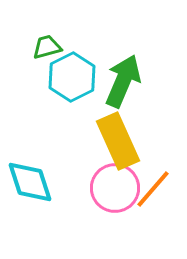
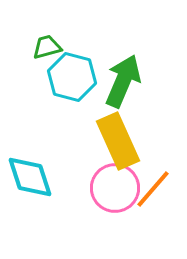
cyan hexagon: rotated 18 degrees counterclockwise
cyan diamond: moved 5 px up
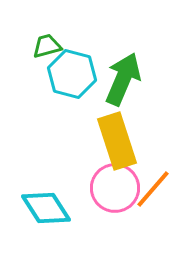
green trapezoid: moved 1 px up
cyan hexagon: moved 3 px up
green arrow: moved 2 px up
yellow rectangle: moved 1 px left; rotated 6 degrees clockwise
cyan diamond: moved 16 px right, 31 px down; rotated 15 degrees counterclockwise
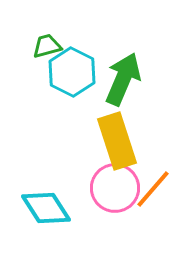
cyan hexagon: moved 2 px up; rotated 12 degrees clockwise
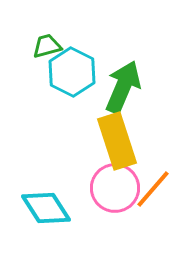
green arrow: moved 8 px down
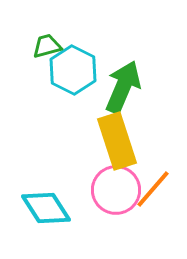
cyan hexagon: moved 1 px right, 2 px up
pink circle: moved 1 px right, 2 px down
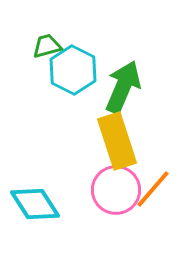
cyan diamond: moved 11 px left, 4 px up
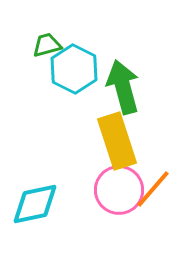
green trapezoid: moved 1 px up
cyan hexagon: moved 1 px right, 1 px up
green arrow: rotated 38 degrees counterclockwise
pink circle: moved 3 px right
cyan diamond: rotated 69 degrees counterclockwise
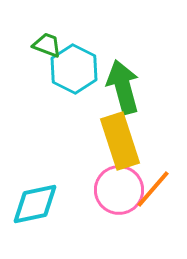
green trapezoid: rotated 36 degrees clockwise
yellow rectangle: moved 3 px right
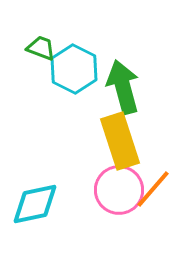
green trapezoid: moved 6 px left, 3 px down
